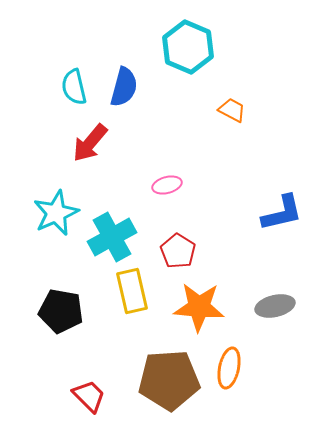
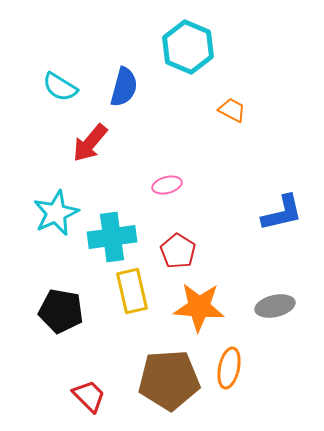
cyan semicircle: moved 14 px left; rotated 45 degrees counterclockwise
cyan cross: rotated 21 degrees clockwise
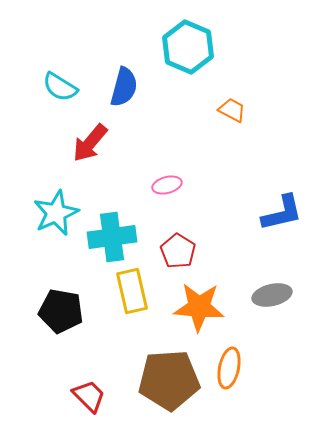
gray ellipse: moved 3 px left, 11 px up
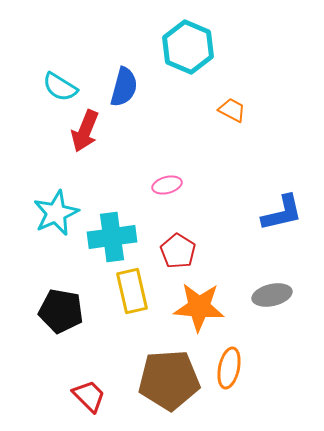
red arrow: moved 5 px left, 12 px up; rotated 18 degrees counterclockwise
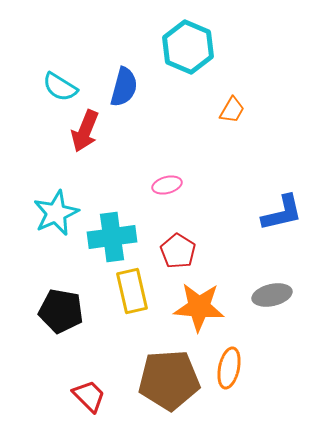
orange trapezoid: rotated 92 degrees clockwise
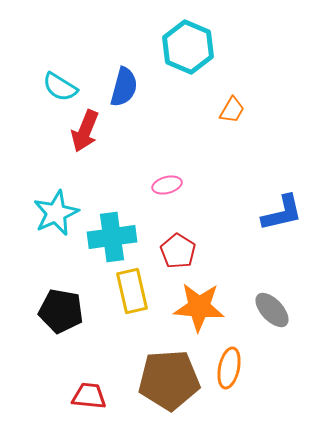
gray ellipse: moved 15 px down; rotated 60 degrees clockwise
red trapezoid: rotated 39 degrees counterclockwise
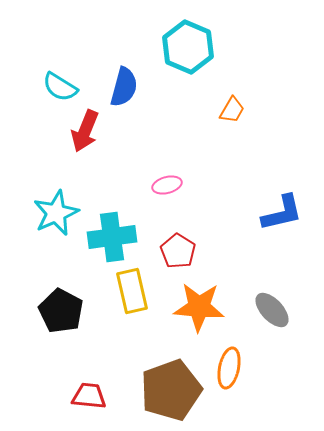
black pentagon: rotated 18 degrees clockwise
brown pentagon: moved 2 px right, 10 px down; rotated 16 degrees counterclockwise
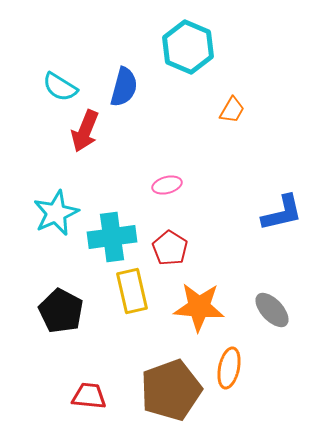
red pentagon: moved 8 px left, 3 px up
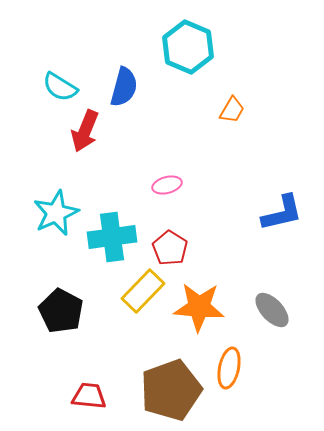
yellow rectangle: moved 11 px right; rotated 57 degrees clockwise
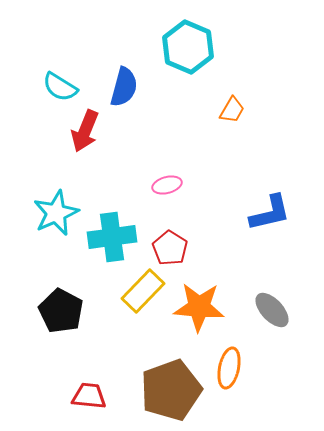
blue L-shape: moved 12 px left
